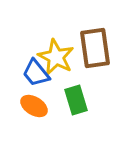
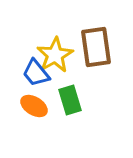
brown rectangle: moved 1 px right, 1 px up
yellow star: moved 1 px left, 2 px up; rotated 15 degrees clockwise
green rectangle: moved 6 px left
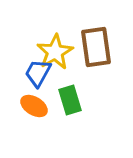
yellow star: moved 3 px up
blue trapezoid: moved 2 px right; rotated 68 degrees clockwise
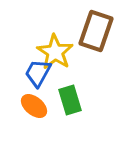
brown rectangle: moved 16 px up; rotated 27 degrees clockwise
yellow star: rotated 9 degrees counterclockwise
orange ellipse: rotated 8 degrees clockwise
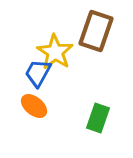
green rectangle: moved 28 px right, 18 px down; rotated 36 degrees clockwise
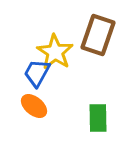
brown rectangle: moved 2 px right, 4 px down
blue trapezoid: moved 1 px left
green rectangle: rotated 20 degrees counterclockwise
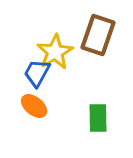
yellow star: rotated 9 degrees clockwise
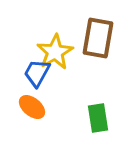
brown rectangle: moved 3 px down; rotated 9 degrees counterclockwise
orange ellipse: moved 2 px left, 1 px down
green rectangle: rotated 8 degrees counterclockwise
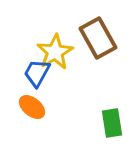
brown rectangle: rotated 39 degrees counterclockwise
green rectangle: moved 14 px right, 5 px down
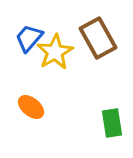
blue trapezoid: moved 8 px left, 35 px up; rotated 12 degrees clockwise
orange ellipse: moved 1 px left
